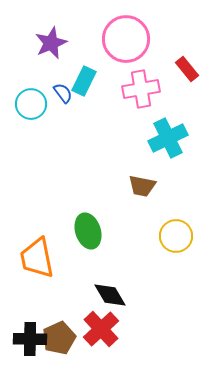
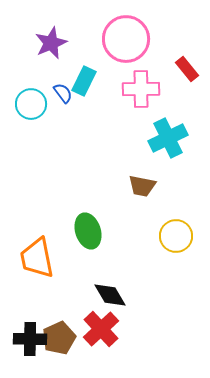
pink cross: rotated 9 degrees clockwise
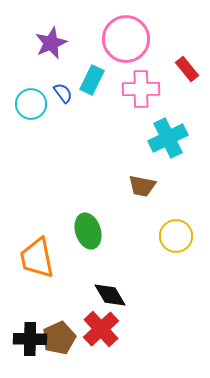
cyan rectangle: moved 8 px right, 1 px up
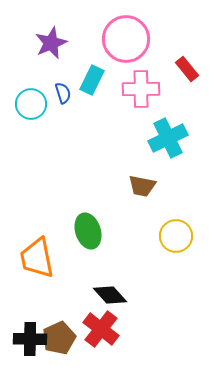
blue semicircle: rotated 20 degrees clockwise
black diamond: rotated 12 degrees counterclockwise
red cross: rotated 9 degrees counterclockwise
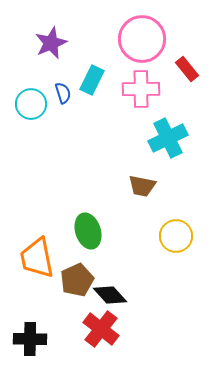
pink circle: moved 16 px right
brown pentagon: moved 18 px right, 58 px up
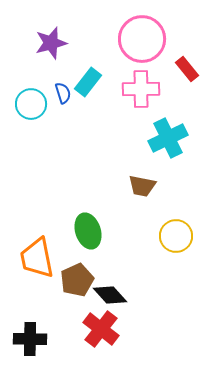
purple star: rotated 8 degrees clockwise
cyan rectangle: moved 4 px left, 2 px down; rotated 12 degrees clockwise
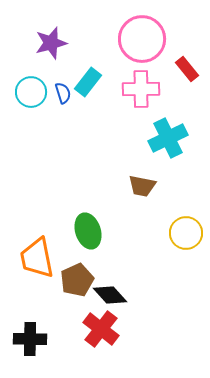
cyan circle: moved 12 px up
yellow circle: moved 10 px right, 3 px up
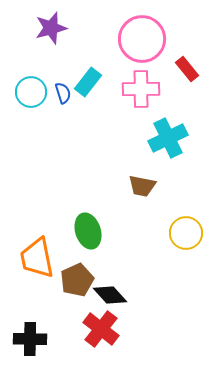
purple star: moved 15 px up
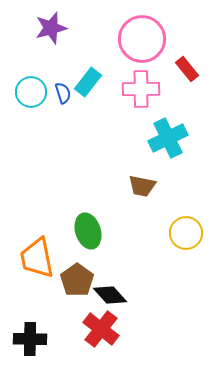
brown pentagon: rotated 12 degrees counterclockwise
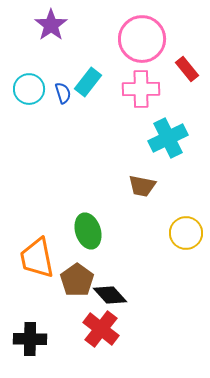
purple star: moved 3 px up; rotated 20 degrees counterclockwise
cyan circle: moved 2 px left, 3 px up
